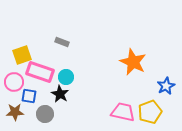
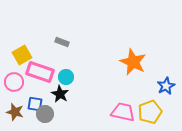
yellow square: rotated 12 degrees counterclockwise
blue square: moved 6 px right, 8 px down
brown star: rotated 18 degrees clockwise
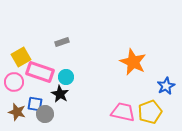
gray rectangle: rotated 40 degrees counterclockwise
yellow square: moved 1 px left, 2 px down
brown star: moved 2 px right
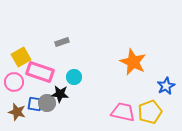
cyan circle: moved 8 px right
black star: rotated 24 degrees counterclockwise
gray circle: moved 2 px right, 11 px up
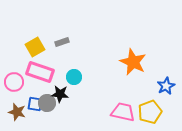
yellow square: moved 14 px right, 10 px up
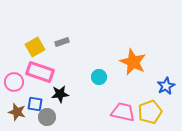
cyan circle: moved 25 px right
black star: rotated 12 degrees counterclockwise
gray circle: moved 14 px down
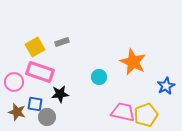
yellow pentagon: moved 4 px left, 3 px down
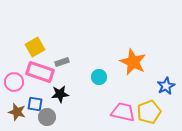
gray rectangle: moved 20 px down
yellow pentagon: moved 3 px right, 3 px up
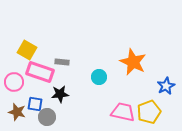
yellow square: moved 8 px left, 3 px down; rotated 30 degrees counterclockwise
gray rectangle: rotated 24 degrees clockwise
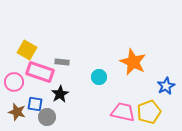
black star: rotated 24 degrees counterclockwise
